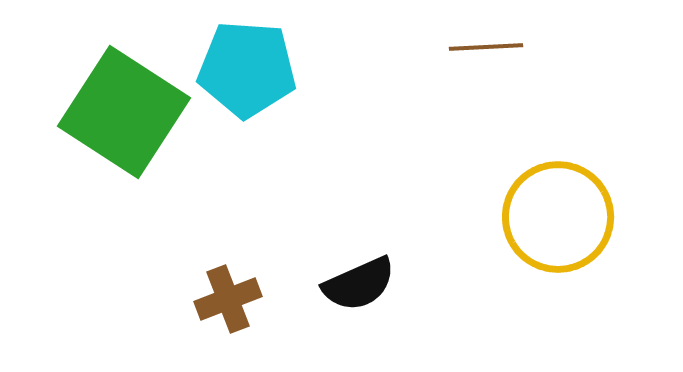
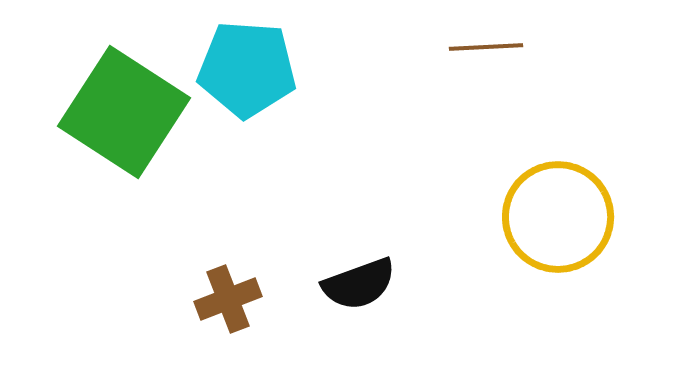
black semicircle: rotated 4 degrees clockwise
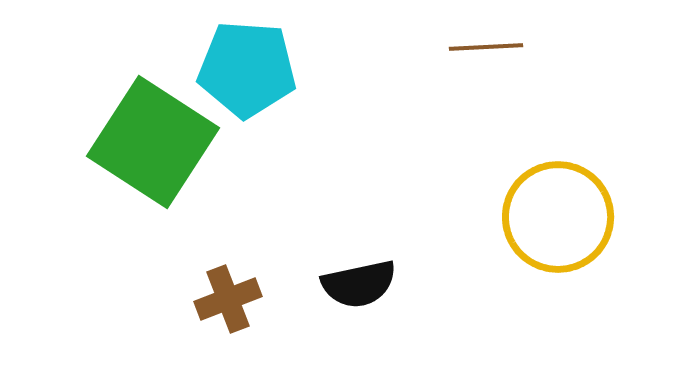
green square: moved 29 px right, 30 px down
black semicircle: rotated 8 degrees clockwise
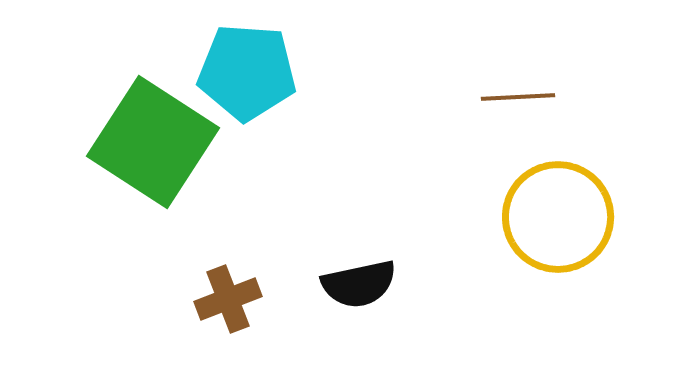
brown line: moved 32 px right, 50 px down
cyan pentagon: moved 3 px down
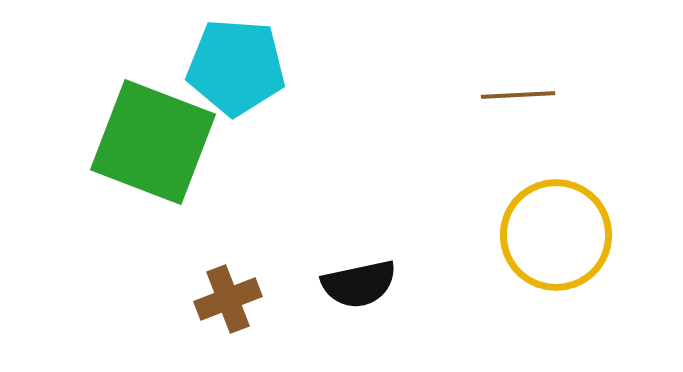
cyan pentagon: moved 11 px left, 5 px up
brown line: moved 2 px up
green square: rotated 12 degrees counterclockwise
yellow circle: moved 2 px left, 18 px down
